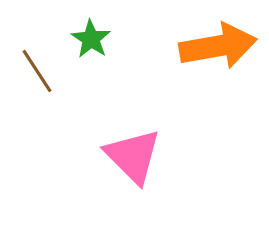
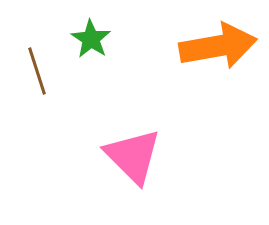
brown line: rotated 15 degrees clockwise
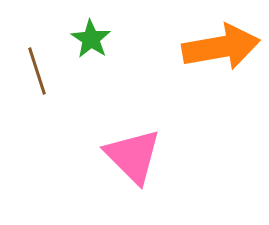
orange arrow: moved 3 px right, 1 px down
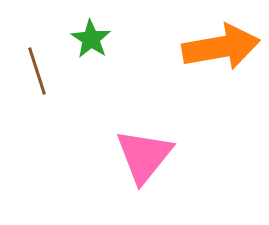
pink triangle: moved 11 px right; rotated 24 degrees clockwise
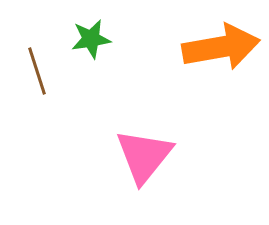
green star: rotated 30 degrees clockwise
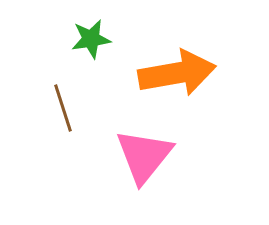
orange arrow: moved 44 px left, 26 px down
brown line: moved 26 px right, 37 px down
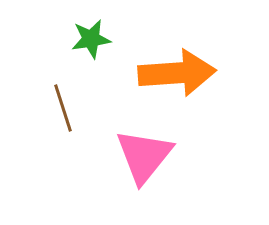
orange arrow: rotated 6 degrees clockwise
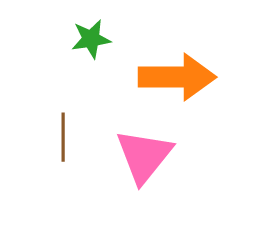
orange arrow: moved 4 px down; rotated 4 degrees clockwise
brown line: moved 29 px down; rotated 18 degrees clockwise
